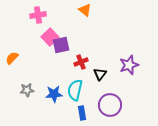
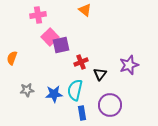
orange semicircle: rotated 24 degrees counterclockwise
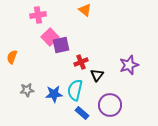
orange semicircle: moved 1 px up
black triangle: moved 3 px left, 1 px down
blue rectangle: rotated 40 degrees counterclockwise
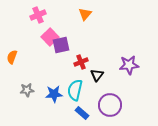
orange triangle: moved 4 px down; rotated 32 degrees clockwise
pink cross: rotated 14 degrees counterclockwise
purple star: rotated 12 degrees clockwise
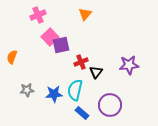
black triangle: moved 1 px left, 3 px up
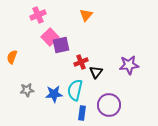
orange triangle: moved 1 px right, 1 px down
purple circle: moved 1 px left
blue rectangle: rotated 56 degrees clockwise
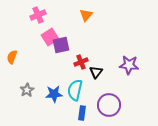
pink square: rotated 12 degrees clockwise
purple star: rotated 12 degrees clockwise
gray star: rotated 24 degrees counterclockwise
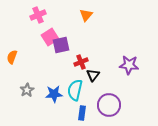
black triangle: moved 3 px left, 3 px down
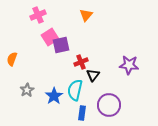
orange semicircle: moved 2 px down
blue star: moved 2 px down; rotated 30 degrees counterclockwise
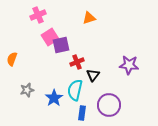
orange triangle: moved 3 px right, 3 px down; rotated 32 degrees clockwise
red cross: moved 4 px left
gray star: rotated 16 degrees clockwise
blue star: moved 2 px down
